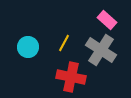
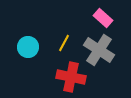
pink rectangle: moved 4 px left, 2 px up
gray cross: moved 2 px left
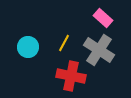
red cross: moved 1 px up
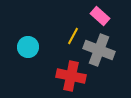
pink rectangle: moved 3 px left, 2 px up
yellow line: moved 9 px right, 7 px up
gray cross: rotated 12 degrees counterclockwise
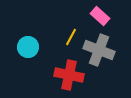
yellow line: moved 2 px left, 1 px down
red cross: moved 2 px left, 1 px up
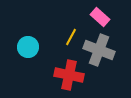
pink rectangle: moved 1 px down
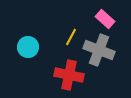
pink rectangle: moved 5 px right, 2 px down
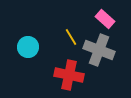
yellow line: rotated 60 degrees counterclockwise
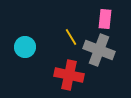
pink rectangle: rotated 54 degrees clockwise
cyan circle: moved 3 px left
